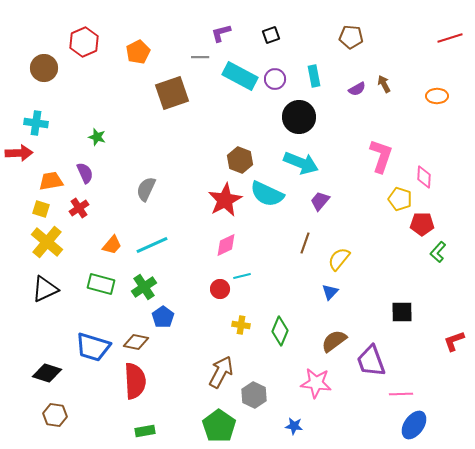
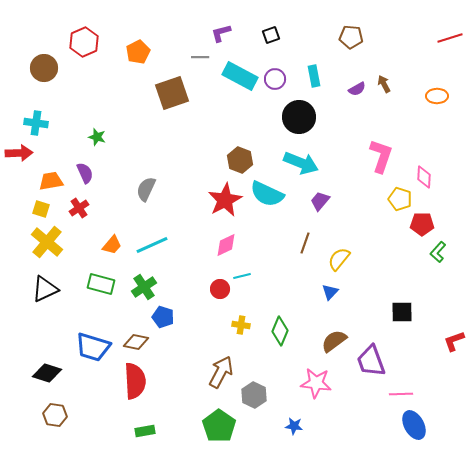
blue pentagon at (163, 317): rotated 20 degrees counterclockwise
blue ellipse at (414, 425): rotated 64 degrees counterclockwise
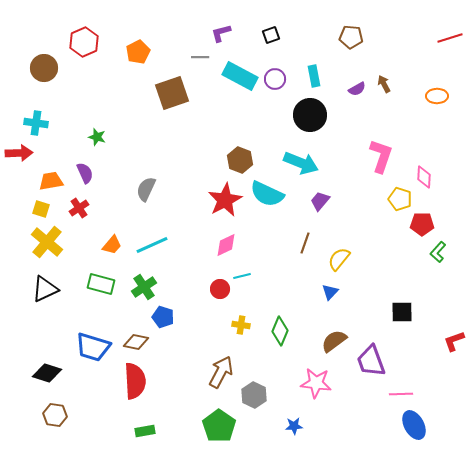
black circle at (299, 117): moved 11 px right, 2 px up
blue star at (294, 426): rotated 12 degrees counterclockwise
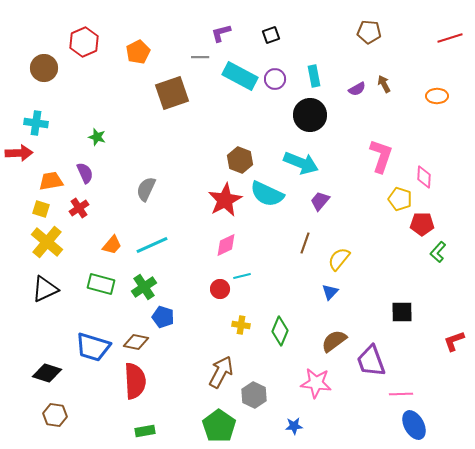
brown pentagon at (351, 37): moved 18 px right, 5 px up
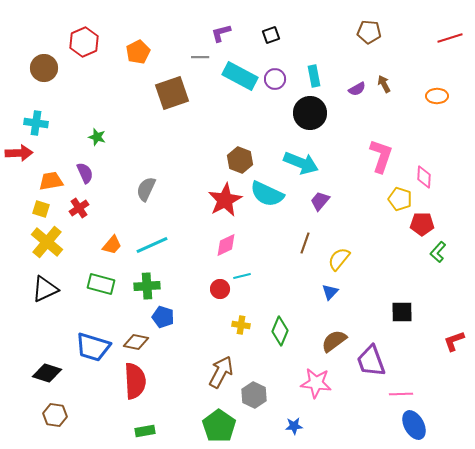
black circle at (310, 115): moved 2 px up
green cross at (144, 287): moved 3 px right, 1 px up; rotated 30 degrees clockwise
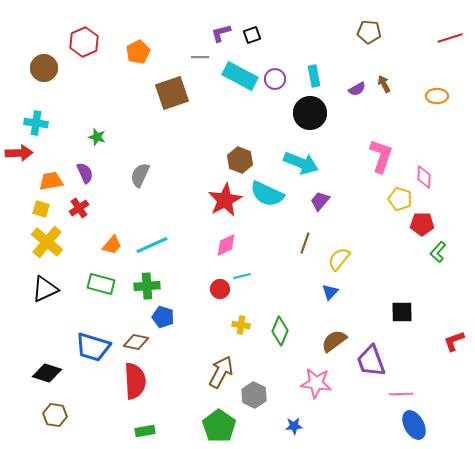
black square at (271, 35): moved 19 px left
gray semicircle at (146, 189): moved 6 px left, 14 px up
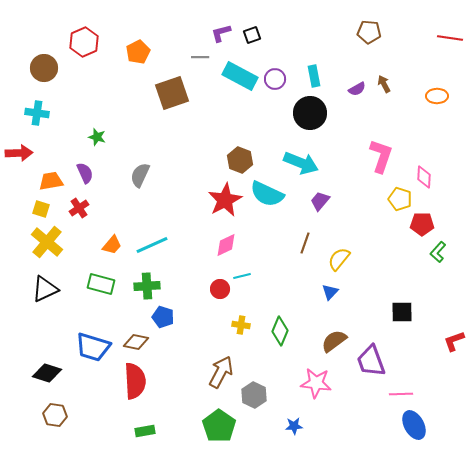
red line at (450, 38): rotated 25 degrees clockwise
cyan cross at (36, 123): moved 1 px right, 10 px up
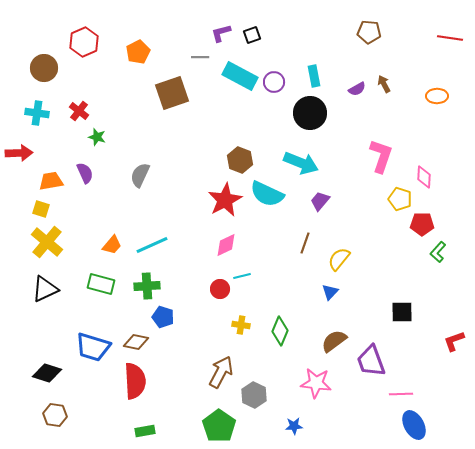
purple circle at (275, 79): moved 1 px left, 3 px down
red cross at (79, 208): moved 97 px up; rotated 18 degrees counterclockwise
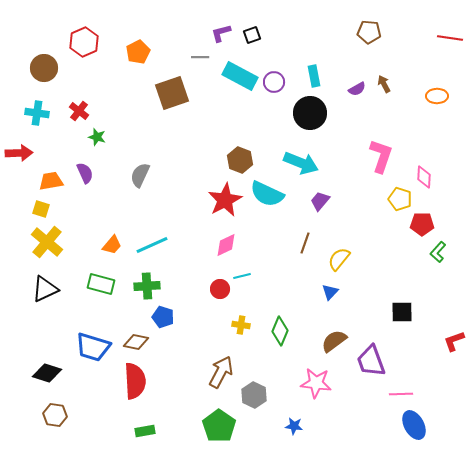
blue star at (294, 426): rotated 12 degrees clockwise
